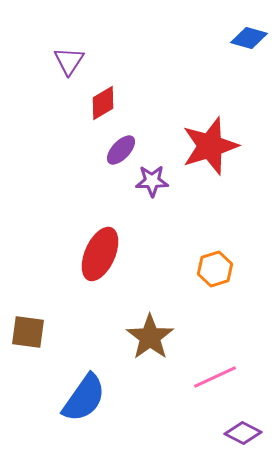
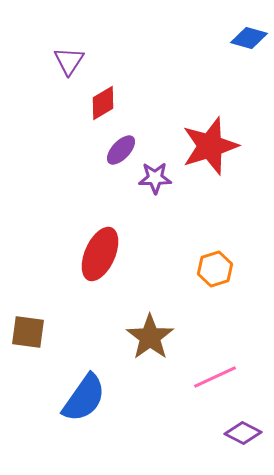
purple star: moved 3 px right, 3 px up
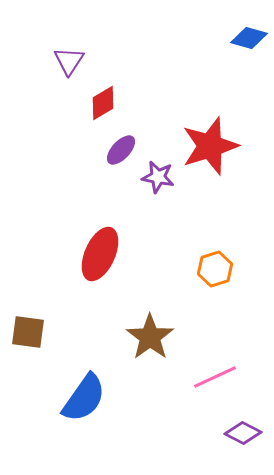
purple star: moved 3 px right, 1 px up; rotated 12 degrees clockwise
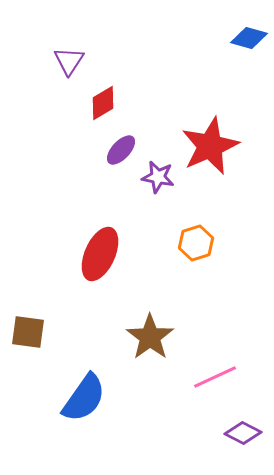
red star: rotated 6 degrees counterclockwise
orange hexagon: moved 19 px left, 26 px up
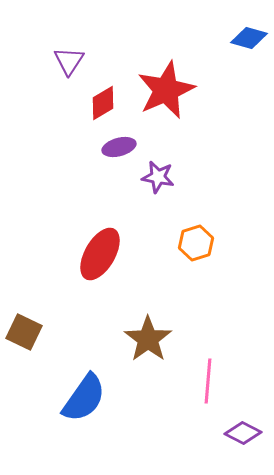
red star: moved 44 px left, 56 px up
purple ellipse: moved 2 px left, 3 px up; rotated 32 degrees clockwise
red ellipse: rotated 6 degrees clockwise
brown square: moved 4 px left; rotated 18 degrees clockwise
brown star: moved 2 px left, 2 px down
pink line: moved 7 px left, 4 px down; rotated 60 degrees counterclockwise
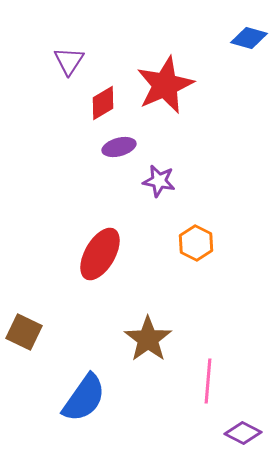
red star: moved 1 px left, 5 px up
purple star: moved 1 px right, 4 px down
orange hexagon: rotated 16 degrees counterclockwise
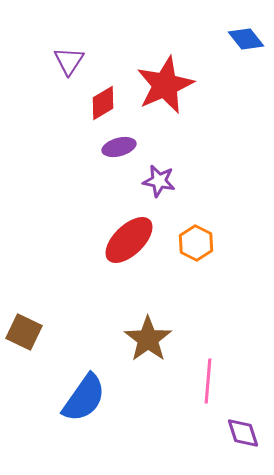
blue diamond: moved 3 px left, 1 px down; rotated 36 degrees clockwise
red ellipse: moved 29 px right, 14 px up; rotated 16 degrees clockwise
purple diamond: rotated 45 degrees clockwise
